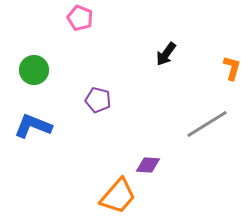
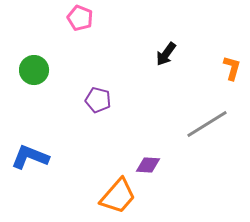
blue L-shape: moved 3 px left, 31 px down
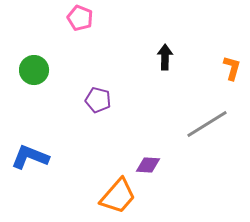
black arrow: moved 1 px left, 3 px down; rotated 145 degrees clockwise
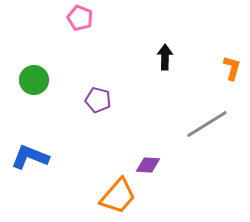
green circle: moved 10 px down
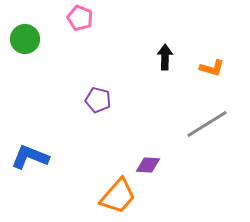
orange L-shape: moved 20 px left; rotated 90 degrees clockwise
green circle: moved 9 px left, 41 px up
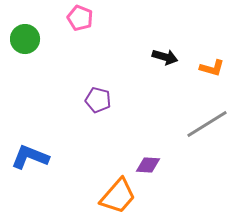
black arrow: rotated 105 degrees clockwise
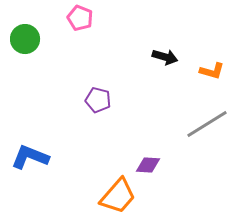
orange L-shape: moved 3 px down
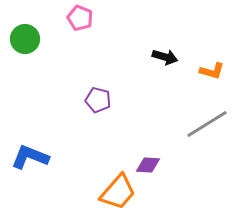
orange trapezoid: moved 4 px up
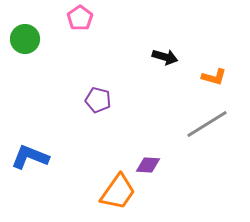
pink pentagon: rotated 15 degrees clockwise
orange L-shape: moved 2 px right, 6 px down
orange trapezoid: rotated 6 degrees counterclockwise
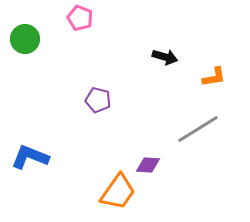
pink pentagon: rotated 15 degrees counterclockwise
orange L-shape: rotated 25 degrees counterclockwise
gray line: moved 9 px left, 5 px down
